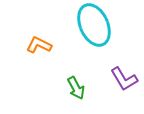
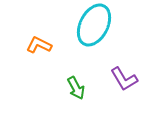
cyan ellipse: rotated 51 degrees clockwise
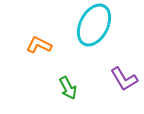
green arrow: moved 8 px left
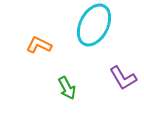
purple L-shape: moved 1 px left, 1 px up
green arrow: moved 1 px left
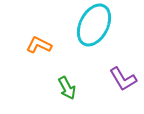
purple L-shape: moved 1 px down
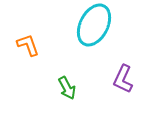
orange L-shape: moved 11 px left; rotated 45 degrees clockwise
purple L-shape: rotated 56 degrees clockwise
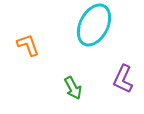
green arrow: moved 6 px right
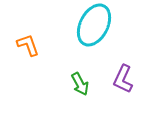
green arrow: moved 7 px right, 4 px up
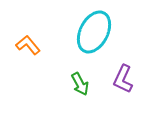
cyan ellipse: moved 7 px down
orange L-shape: rotated 20 degrees counterclockwise
